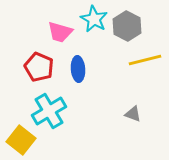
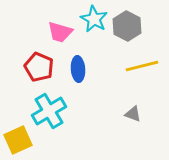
yellow line: moved 3 px left, 6 px down
yellow square: moved 3 px left; rotated 28 degrees clockwise
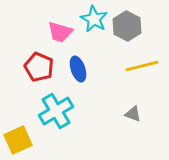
blue ellipse: rotated 15 degrees counterclockwise
cyan cross: moved 7 px right
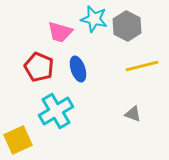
cyan star: rotated 16 degrees counterclockwise
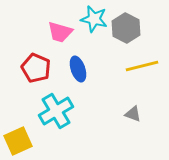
gray hexagon: moved 1 px left, 2 px down
red pentagon: moved 3 px left, 1 px down
yellow square: moved 1 px down
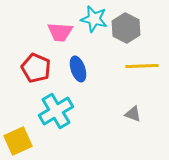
pink trapezoid: rotated 12 degrees counterclockwise
yellow line: rotated 12 degrees clockwise
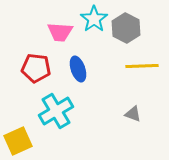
cyan star: rotated 24 degrees clockwise
red pentagon: rotated 16 degrees counterclockwise
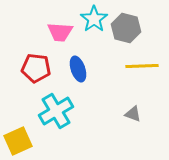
gray hexagon: rotated 12 degrees counterclockwise
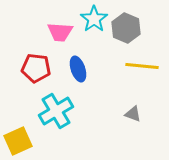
gray hexagon: rotated 8 degrees clockwise
yellow line: rotated 8 degrees clockwise
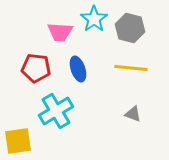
gray hexagon: moved 4 px right; rotated 8 degrees counterclockwise
yellow line: moved 11 px left, 2 px down
yellow square: rotated 16 degrees clockwise
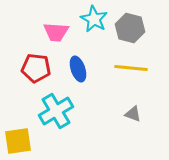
cyan star: rotated 8 degrees counterclockwise
pink trapezoid: moved 4 px left
